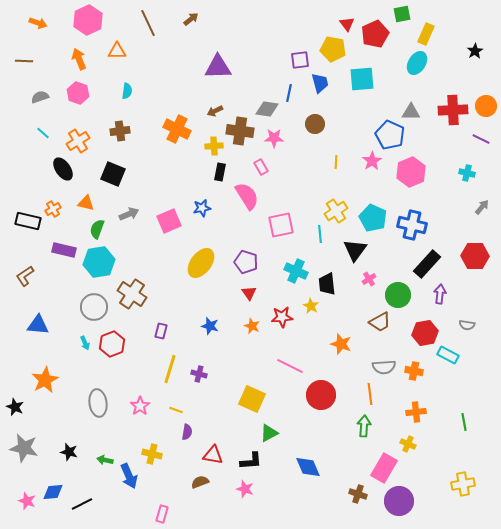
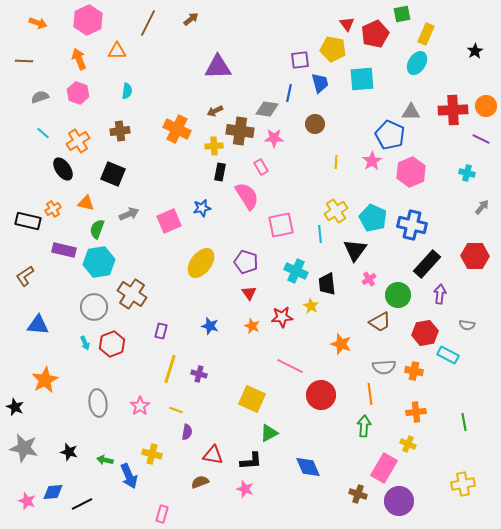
brown line at (148, 23): rotated 52 degrees clockwise
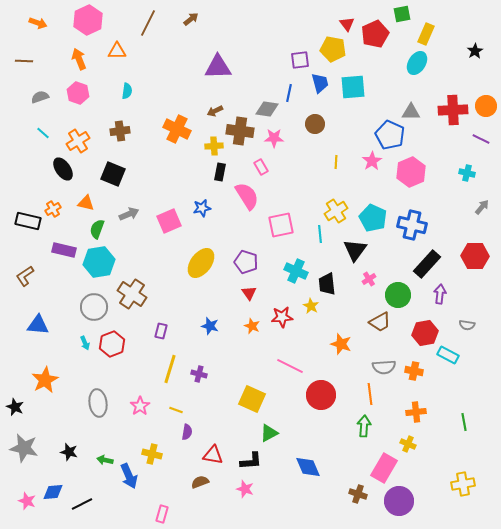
cyan square at (362, 79): moved 9 px left, 8 px down
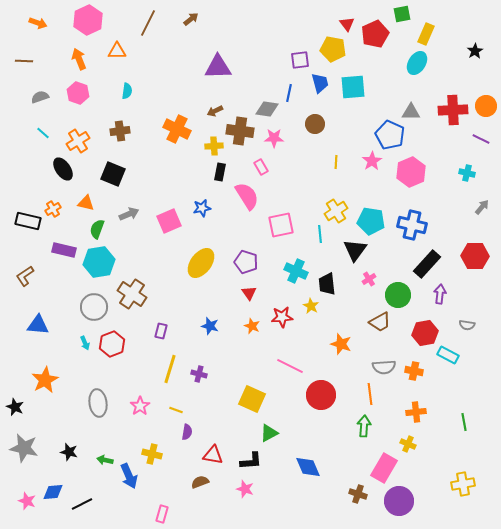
cyan pentagon at (373, 218): moved 2 px left, 3 px down; rotated 16 degrees counterclockwise
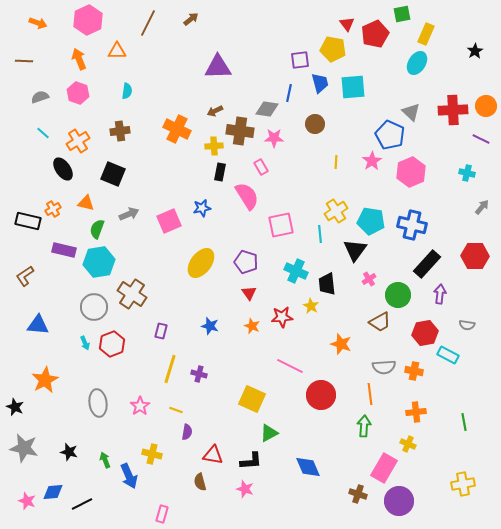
gray triangle at (411, 112): rotated 42 degrees clockwise
green arrow at (105, 460): rotated 56 degrees clockwise
brown semicircle at (200, 482): rotated 84 degrees counterclockwise
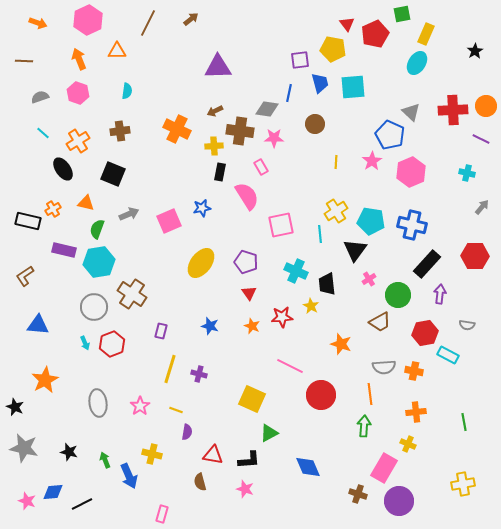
black L-shape at (251, 461): moved 2 px left, 1 px up
